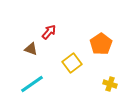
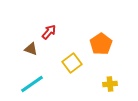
yellow cross: rotated 24 degrees counterclockwise
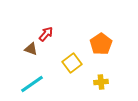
red arrow: moved 3 px left, 2 px down
yellow cross: moved 9 px left, 2 px up
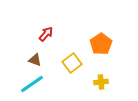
brown triangle: moved 4 px right, 11 px down
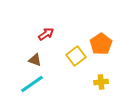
red arrow: rotated 14 degrees clockwise
yellow square: moved 4 px right, 7 px up
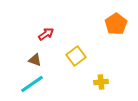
orange pentagon: moved 15 px right, 20 px up
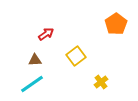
brown triangle: rotated 24 degrees counterclockwise
yellow cross: rotated 32 degrees counterclockwise
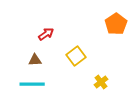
cyan line: rotated 35 degrees clockwise
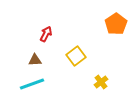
red arrow: rotated 28 degrees counterclockwise
cyan line: rotated 20 degrees counterclockwise
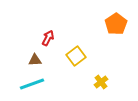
red arrow: moved 2 px right, 4 px down
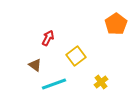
brown triangle: moved 5 px down; rotated 40 degrees clockwise
cyan line: moved 22 px right
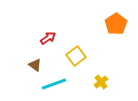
red arrow: rotated 28 degrees clockwise
